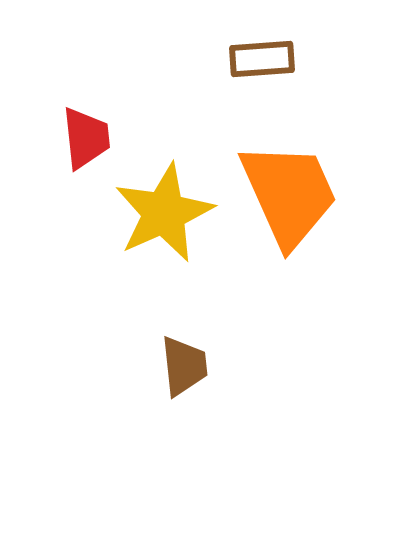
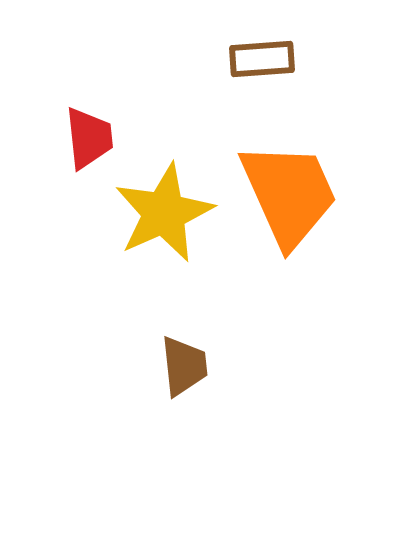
red trapezoid: moved 3 px right
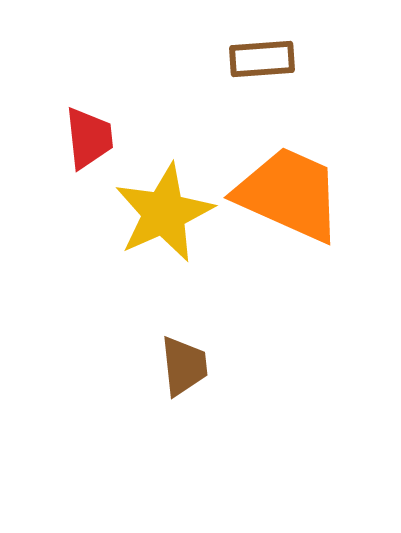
orange trapezoid: rotated 42 degrees counterclockwise
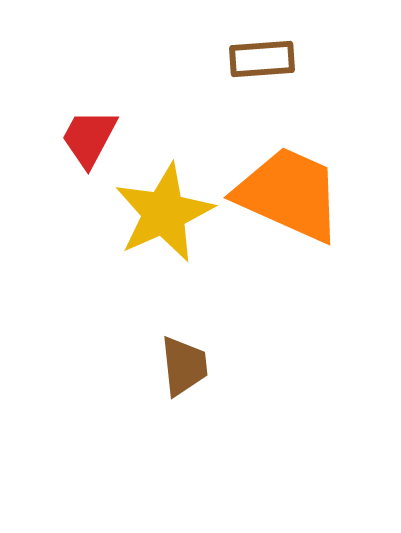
red trapezoid: rotated 146 degrees counterclockwise
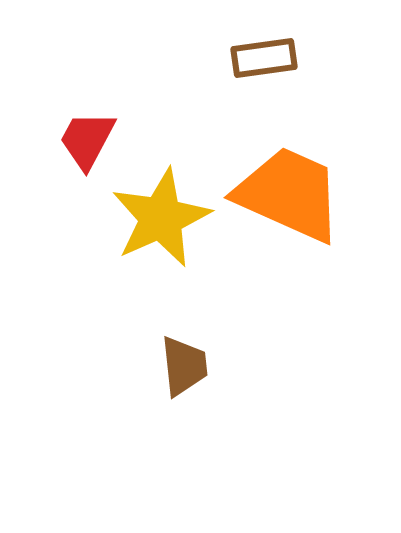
brown rectangle: moved 2 px right, 1 px up; rotated 4 degrees counterclockwise
red trapezoid: moved 2 px left, 2 px down
yellow star: moved 3 px left, 5 px down
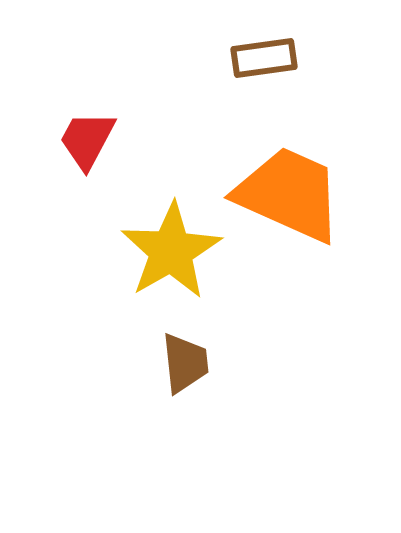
yellow star: moved 10 px right, 33 px down; rotated 6 degrees counterclockwise
brown trapezoid: moved 1 px right, 3 px up
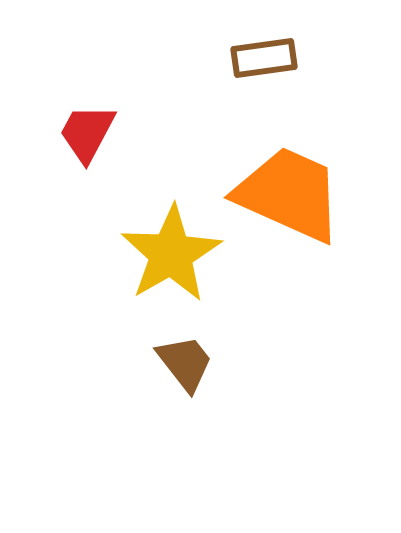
red trapezoid: moved 7 px up
yellow star: moved 3 px down
brown trapezoid: rotated 32 degrees counterclockwise
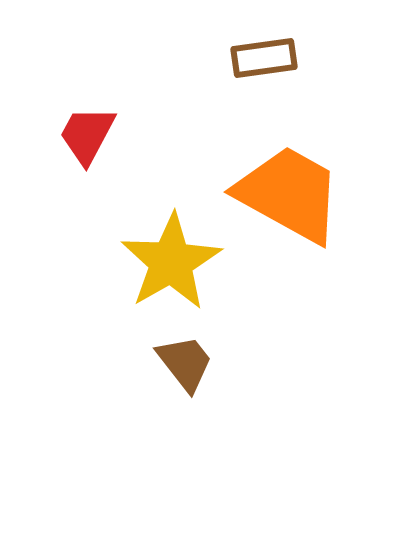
red trapezoid: moved 2 px down
orange trapezoid: rotated 5 degrees clockwise
yellow star: moved 8 px down
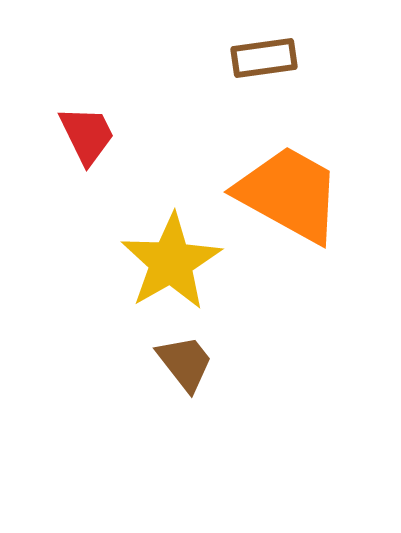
red trapezoid: rotated 126 degrees clockwise
